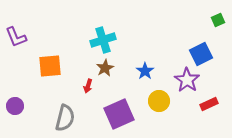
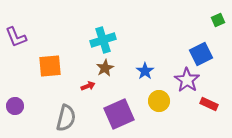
red arrow: rotated 128 degrees counterclockwise
red rectangle: rotated 48 degrees clockwise
gray semicircle: moved 1 px right
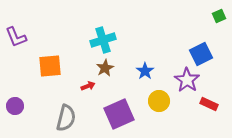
green square: moved 1 px right, 4 px up
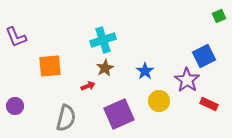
blue square: moved 3 px right, 2 px down
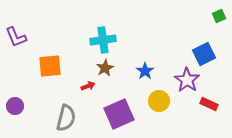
cyan cross: rotated 10 degrees clockwise
blue square: moved 2 px up
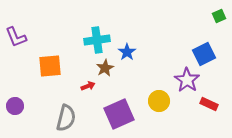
cyan cross: moved 6 px left
blue star: moved 18 px left, 19 px up
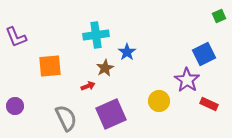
cyan cross: moved 1 px left, 5 px up
purple square: moved 8 px left
gray semicircle: rotated 40 degrees counterclockwise
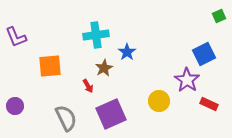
brown star: moved 1 px left
red arrow: rotated 80 degrees clockwise
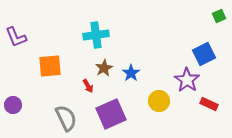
blue star: moved 4 px right, 21 px down
purple circle: moved 2 px left, 1 px up
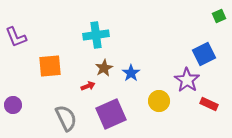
red arrow: rotated 80 degrees counterclockwise
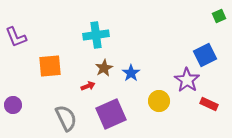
blue square: moved 1 px right, 1 px down
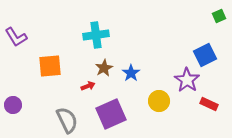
purple L-shape: rotated 10 degrees counterclockwise
gray semicircle: moved 1 px right, 2 px down
